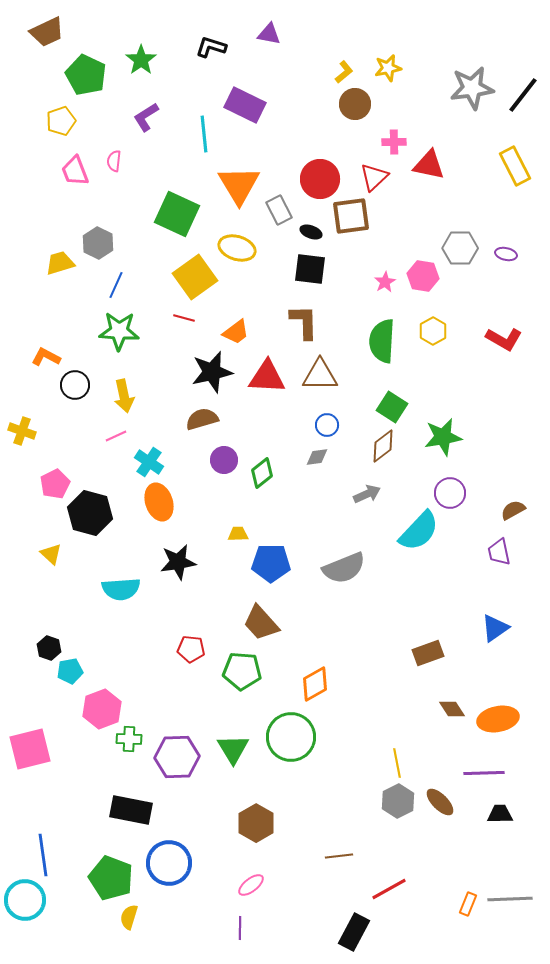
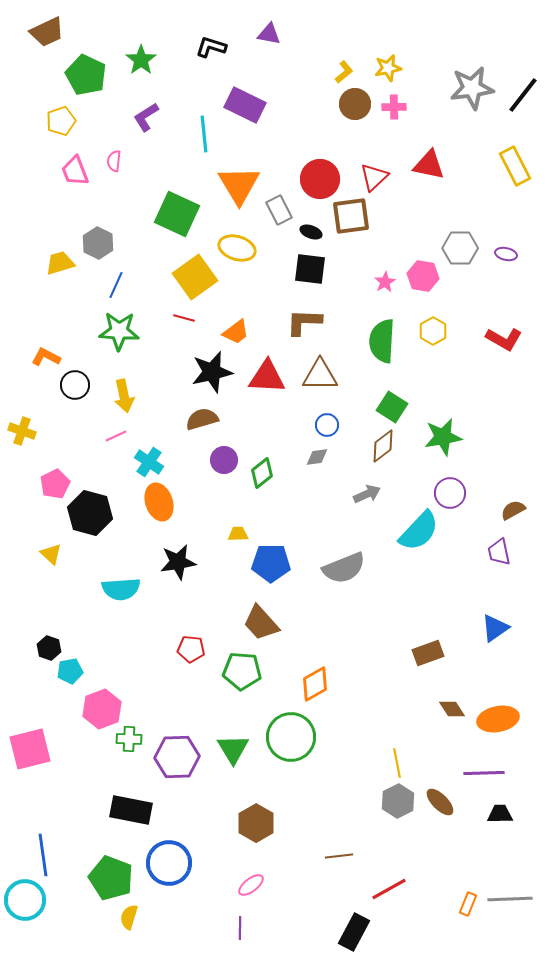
pink cross at (394, 142): moved 35 px up
brown L-shape at (304, 322): rotated 87 degrees counterclockwise
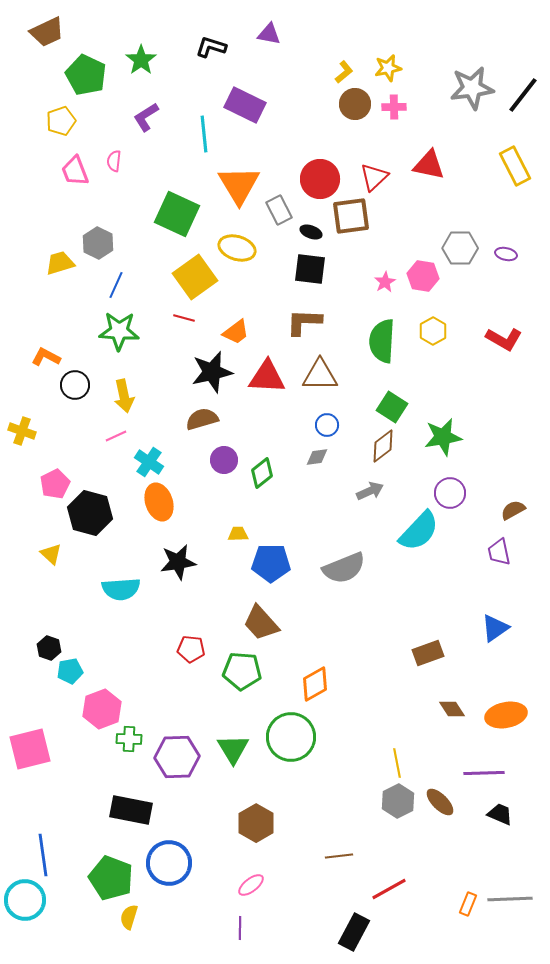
gray arrow at (367, 494): moved 3 px right, 3 px up
orange ellipse at (498, 719): moved 8 px right, 4 px up
black trapezoid at (500, 814): rotated 24 degrees clockwise
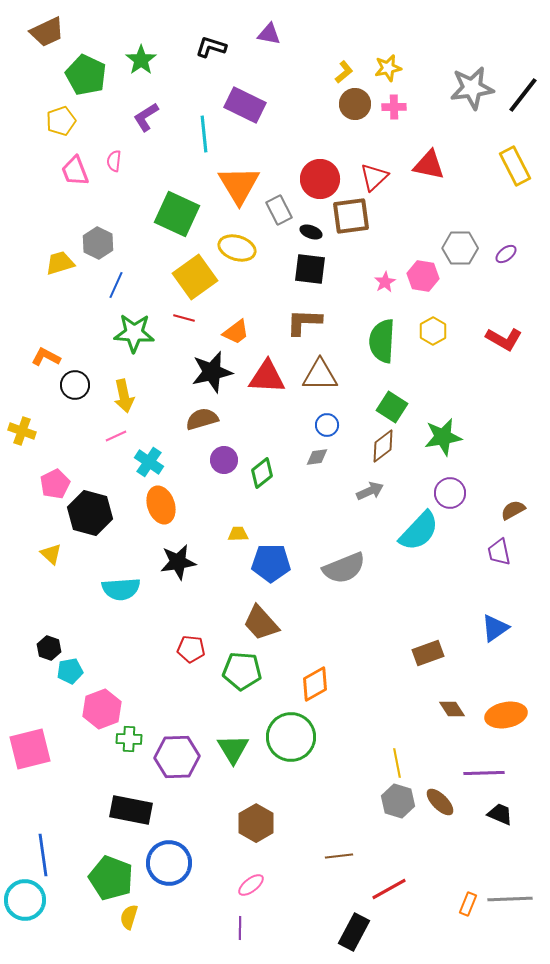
purple ellipse at (506, 254): rotated 50 degrees counterclockwise
green star at (119, 331): moved 15 px right, 2 px down
orange ellipse at (159, 502): moved 2 px right, 3 px down
gray hexagon at (398, 801): rotated 16 degrees counterclockwise
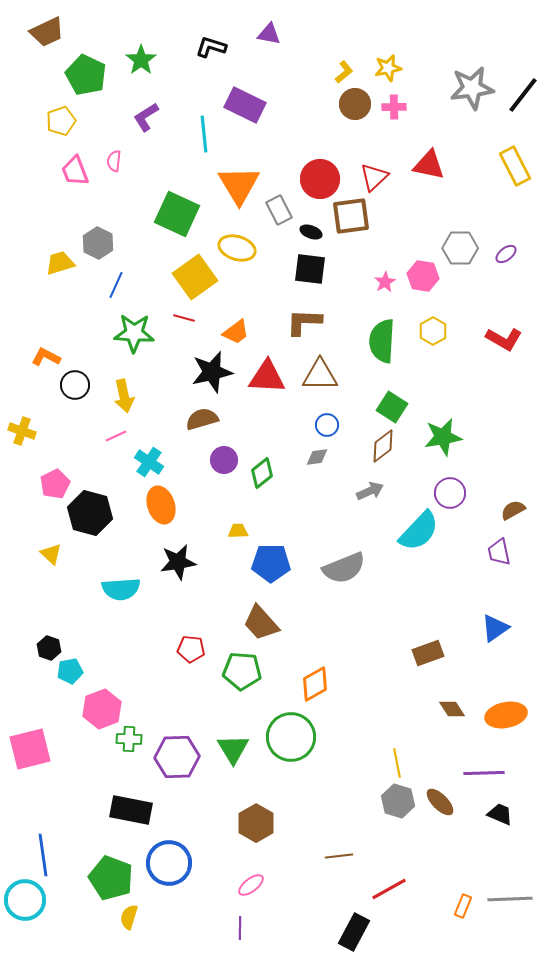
yellow trapezoid at (238, 534): moved 3 px up
orange rectangle at (468, 904): moved 5 px left, 2 px down
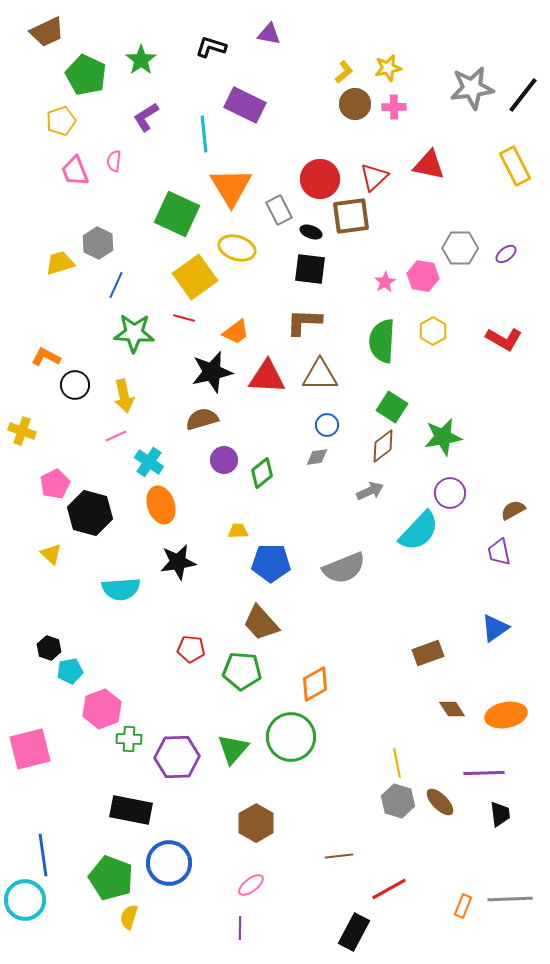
orange triangle at (239, 185): moved 8 px left, 2 px down
green triangle at (233, 749): rotated 12 degrees clockwise
black trapezoid at (500, 814): rotated 60 degrees clockwise
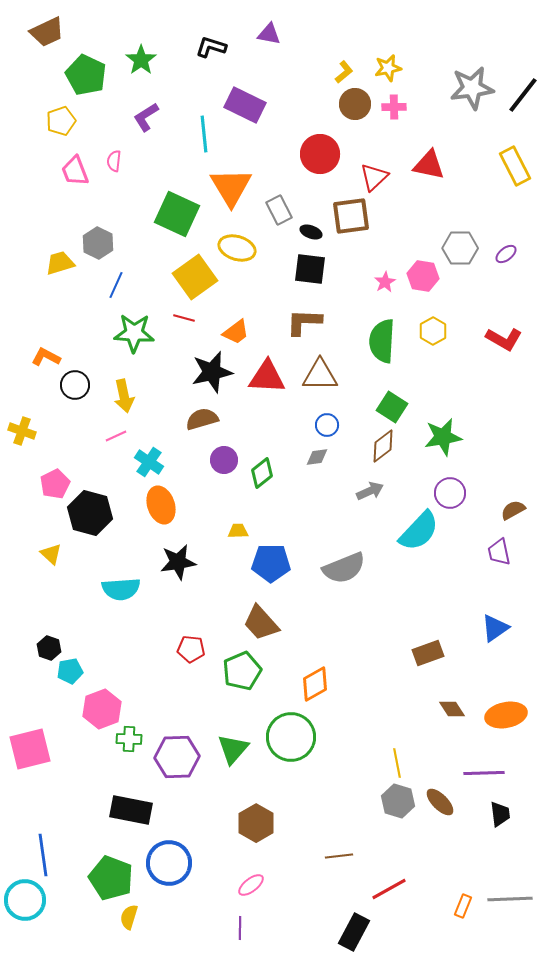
red circle at (320, 179): moved 25 px up
green pentagon at (242, 671): rotated 27 degrees counterclockwise
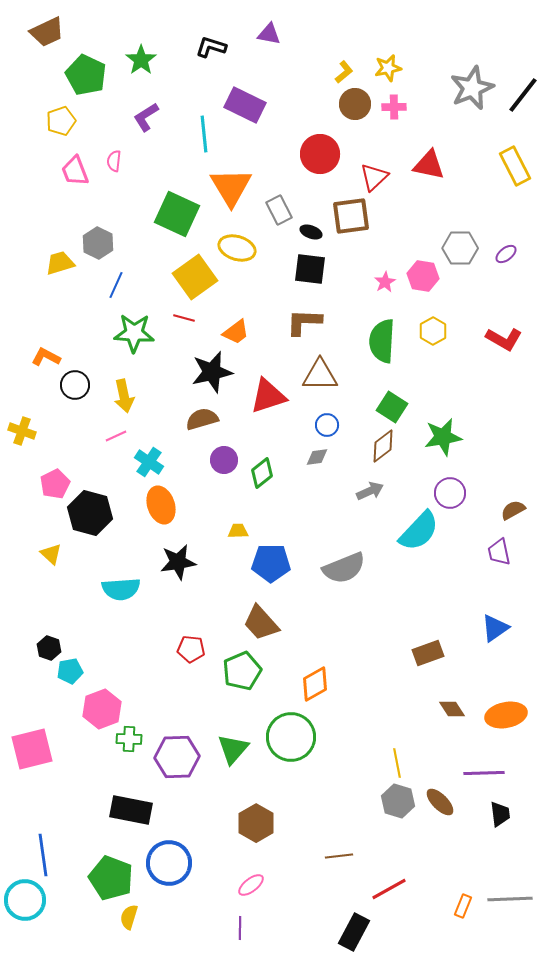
gray star at (472, 88): rotated 15 degrees counterclockwise
red triangle at (267, 377): moved 1 px right, 19 px down; rotated 21 degrees counterclockwise
pink square at (30, 749): moved 2 px right
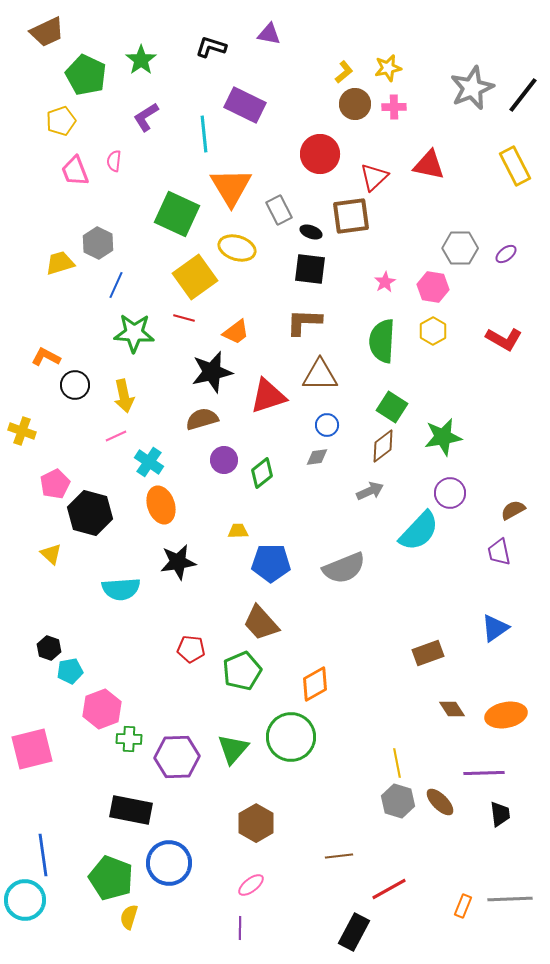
pink hexagon at (423, 276): moved 10 px right, 11 px down
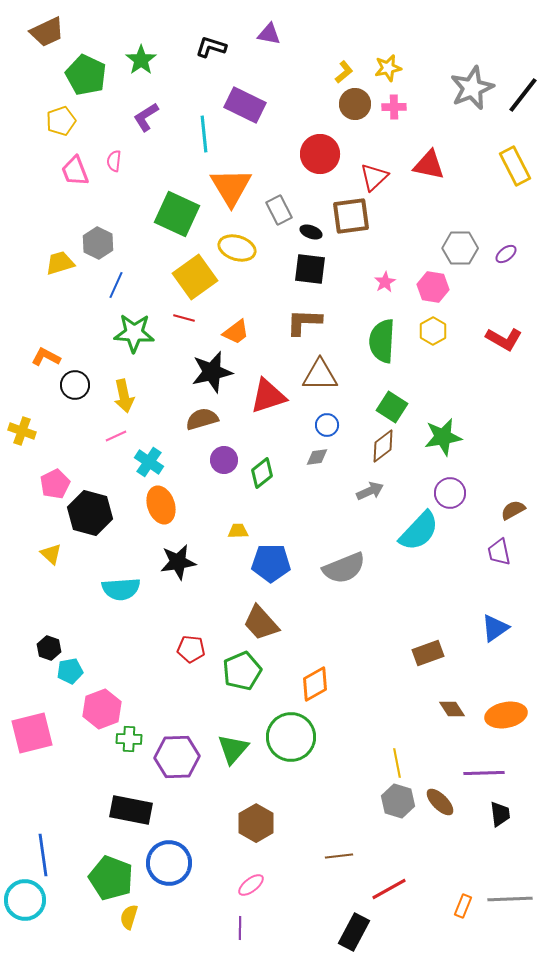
pink square at (32, 749): moved 16 px up
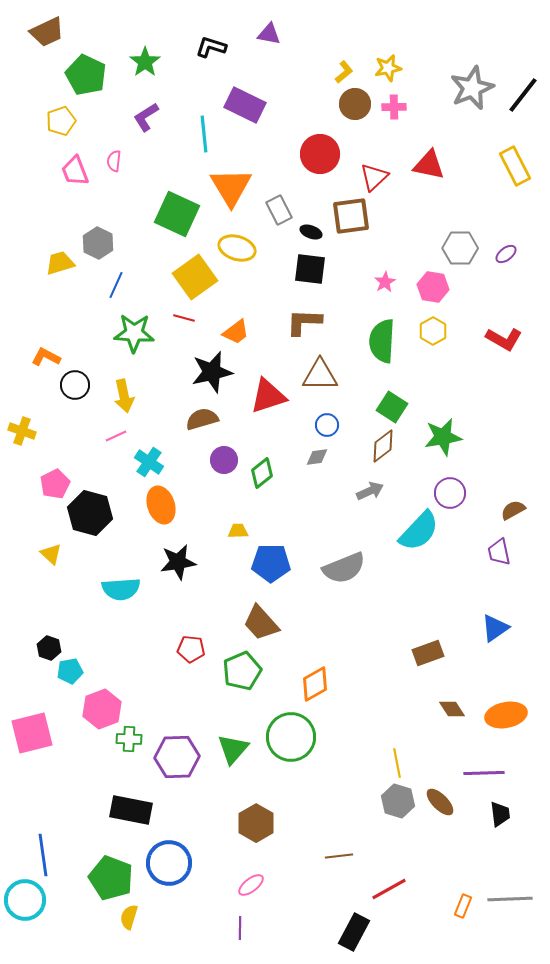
green star at (141, 60): moved 4 px right, 2 px down
